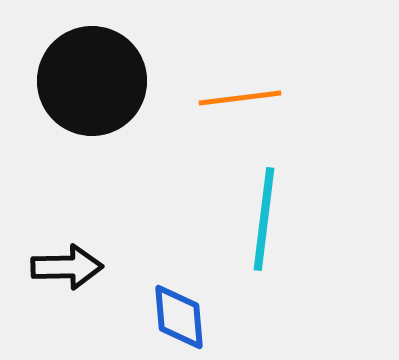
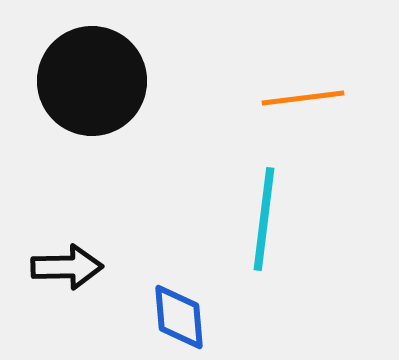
orange line: moved 63 px right
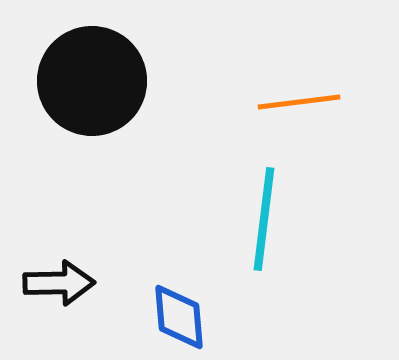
orange line: moved 4 px left, 4 px down
black arrow: moved 8 px left, 16 px down
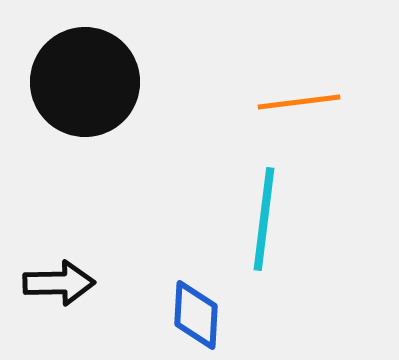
black circle: moved 7 px left, 1 px down
blue diamond: moved 17 px right, 2 px up; rotated 8 degrees clockwise
